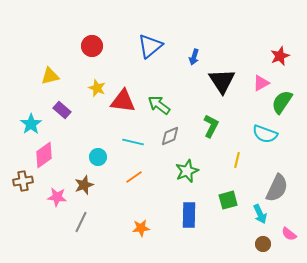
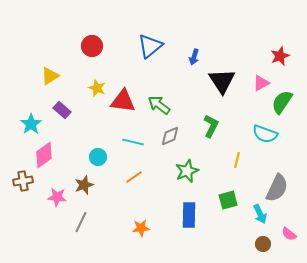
yellow triangle: rotated 18 degrees counterclockwise
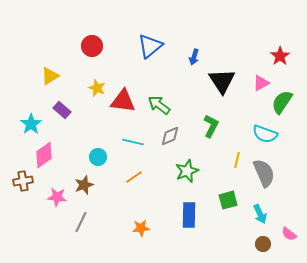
red star: rotated 12 degrees counterclockwise
gray semicircle: moved 13 px left, 15 px up; rotated 48 degrees counterclockwise
